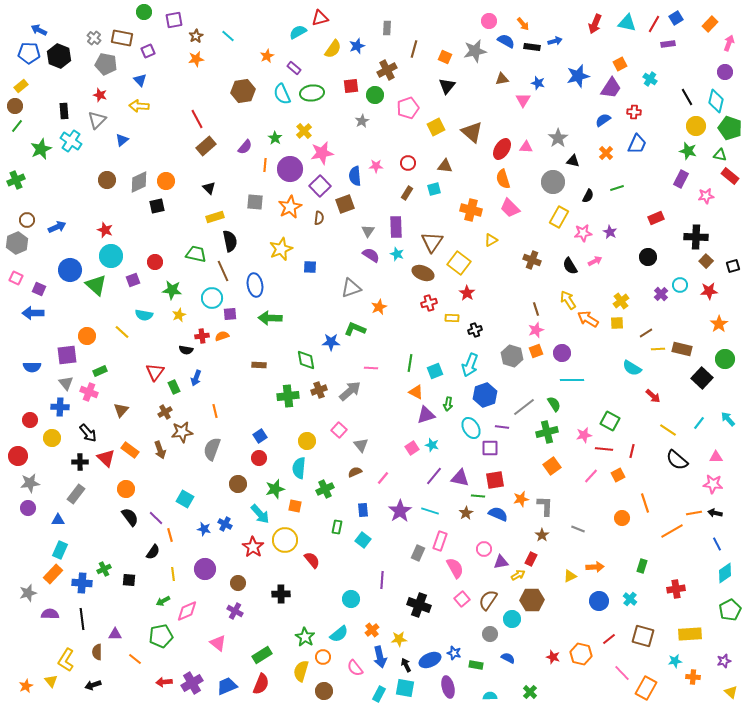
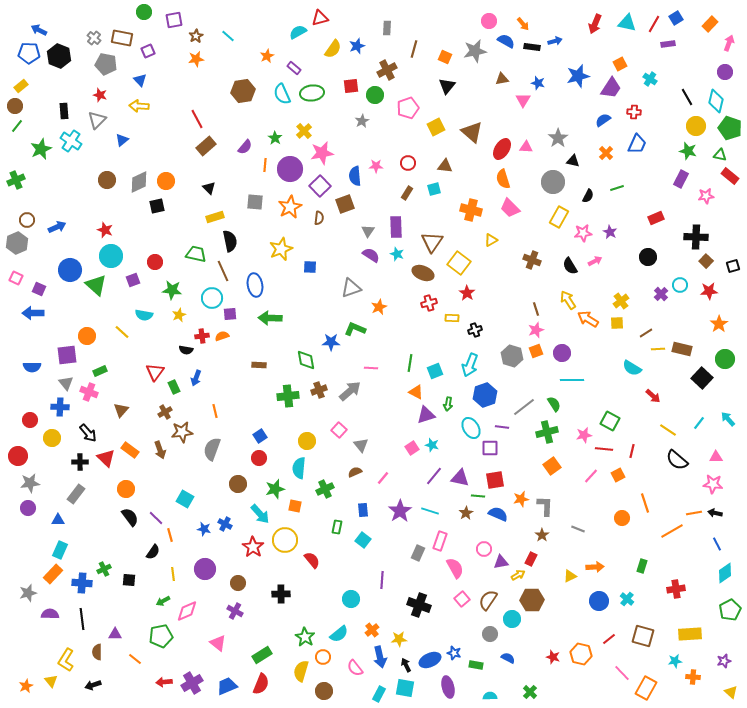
cyan cross at (630, 599): moved 3 px left
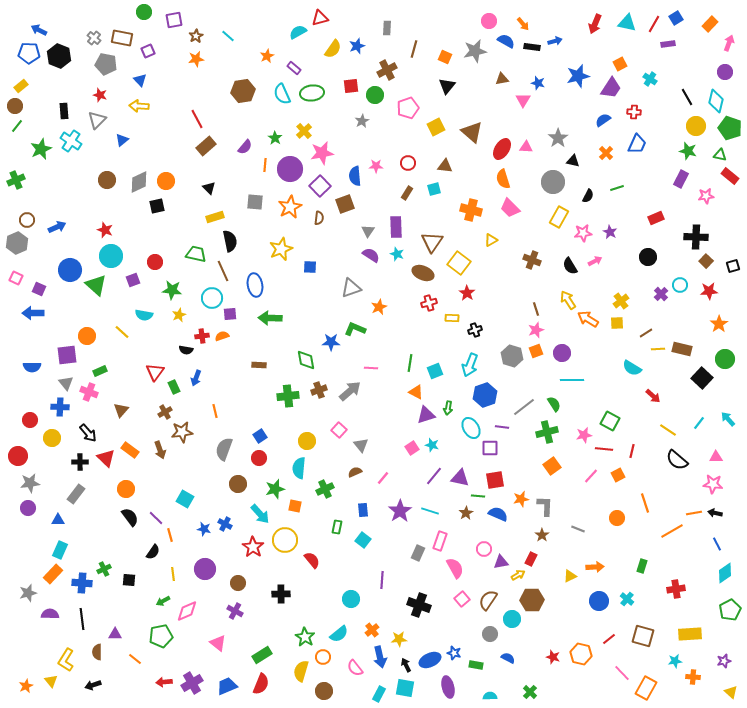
green arrow at (448, 404): moved 4 px down
gray semicircle at (212, 449): moved 12 px right
orange circle at (622, 518): moved 5 px left
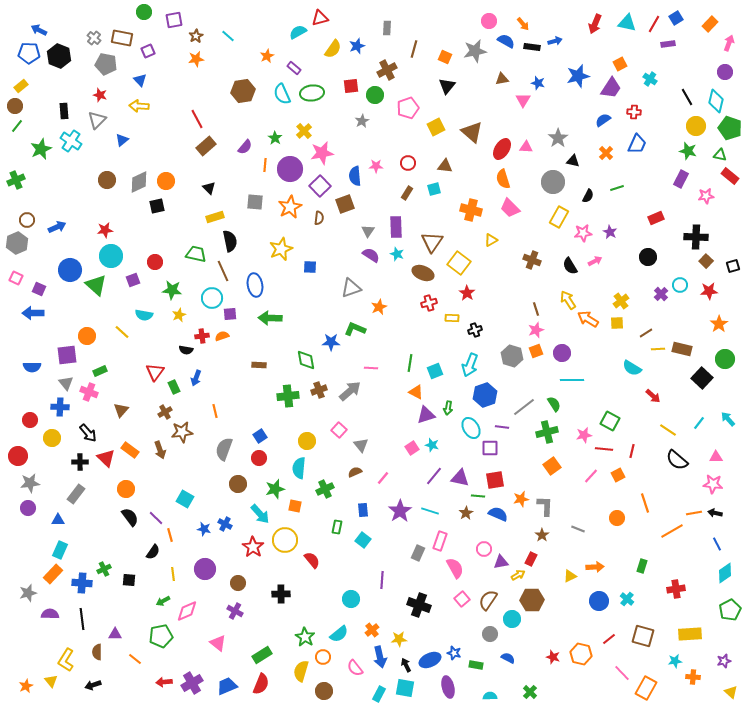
red star at (105, 230): rotated 28 degrees counterclockwise
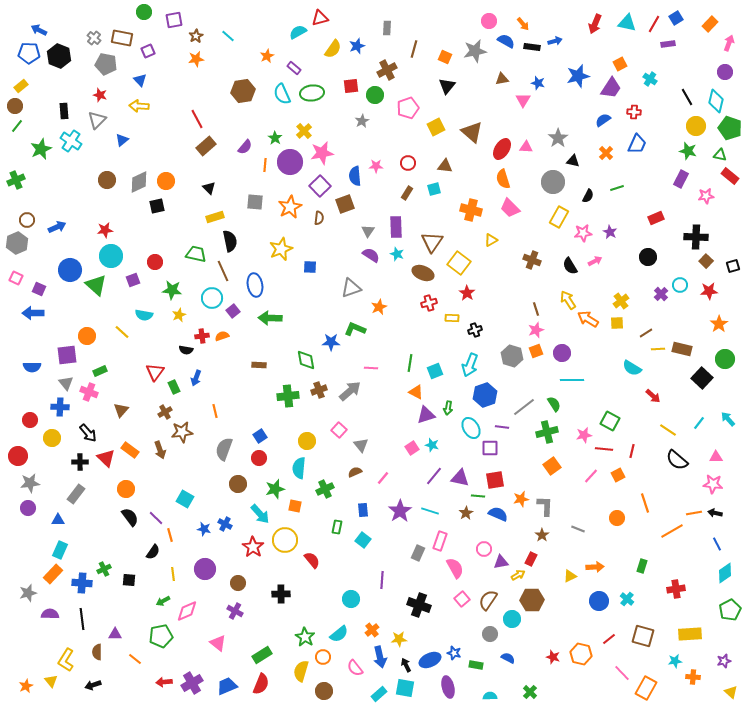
purple circle at (290, 169): moved 7 px up
purple square at (230, 314): moved 3 px right, 3 px up; rotated 32 degrees counterclockwise
cyan rectangle at (379, 694): rotated 21 degrees clockwise
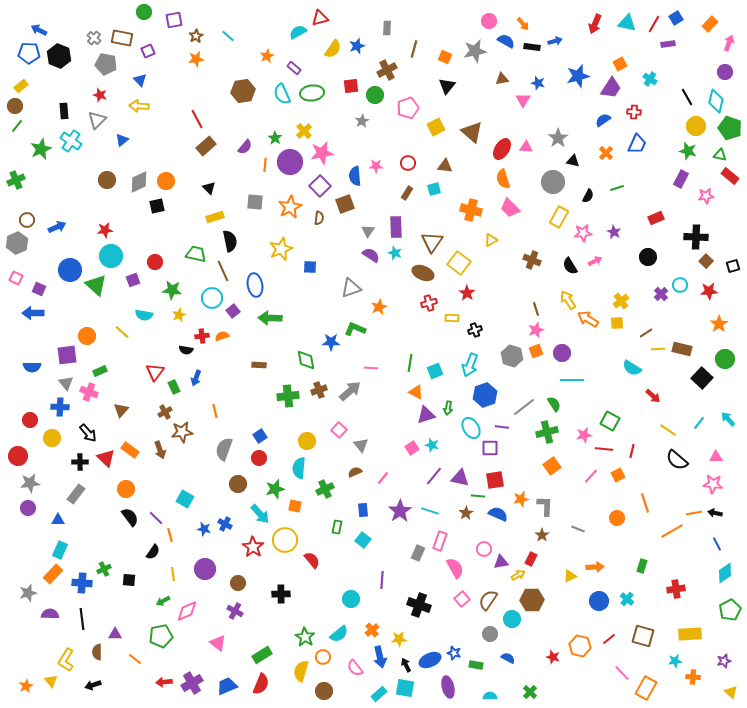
purple star at (610, 232): moved 4 px right
cyan star at (397, 254): moved 2 px left, 1 px up
orange hexagon at (581, 654): moved 1 px left, 8 px up
